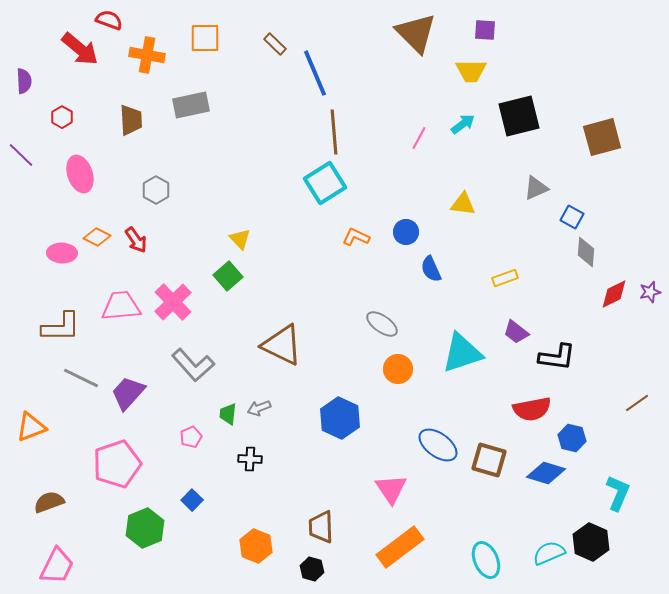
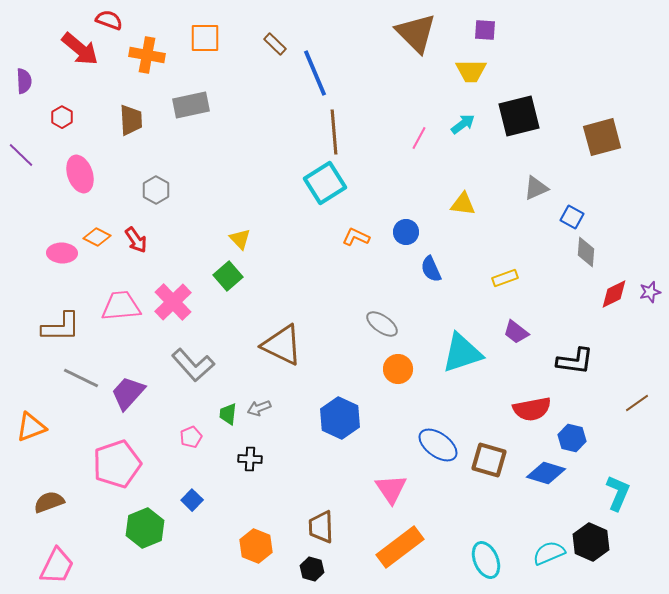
black L-shape at (557, 357): moved 18 px right, 4 px down
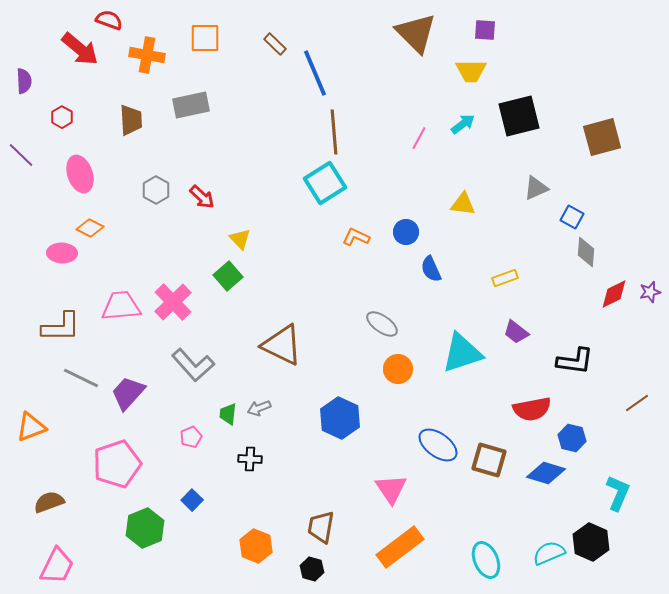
orange diamond at (97, 237): moved 7 px left, 9 px up
red arrow at (136, 240): moved 66 px right, 43 px up; rotated 12 degrees counterclockwise
brown trapezoid at (321, 527): rotated 12 degrees clockwise
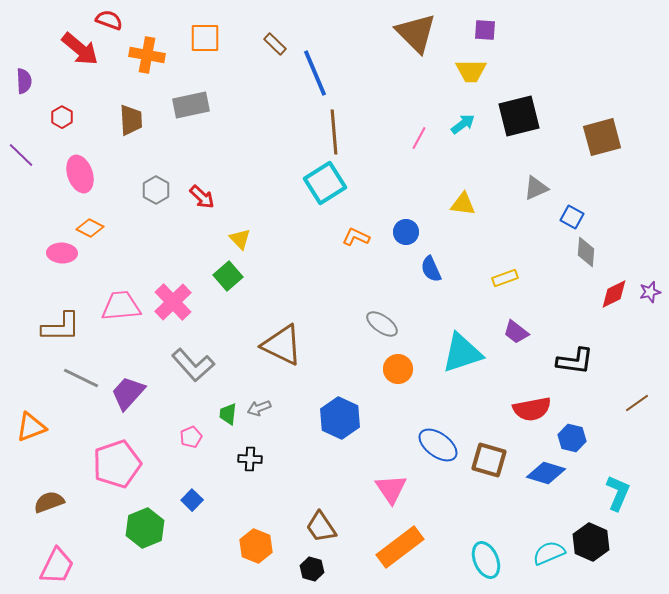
brown trapezoid at (321, 527): rotated 44 degrees counterclockwise
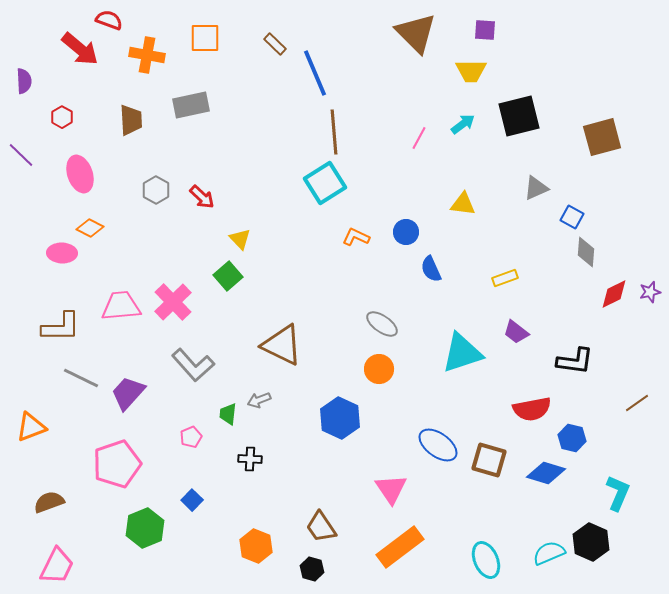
orange circle at (398, 369): moved 19 px left
gray arrow at (259, 408): moved 8 px up
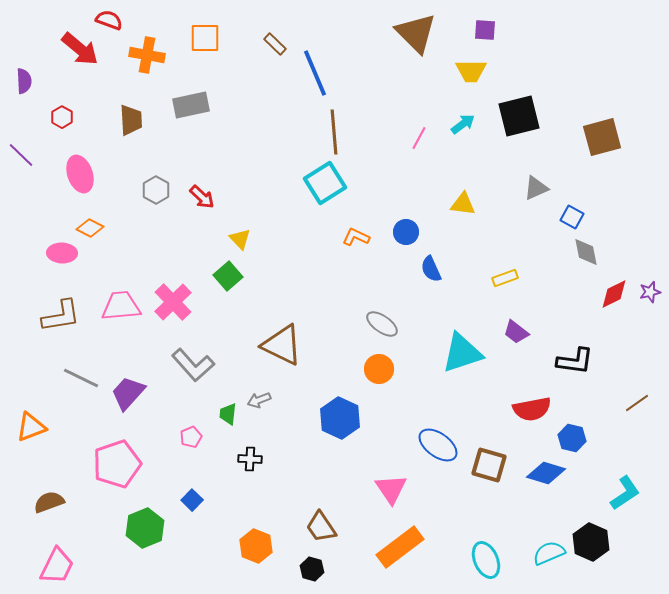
gray diamond at (586, 252): rotated 16 degrees counterclockwise
brown L-shape at (61, 327): moved 11 px up; rotated 9 degrees counterclockwise
brown square at (489, 460): moved 5 px down
cyan L-shape at (618, 493): moved 7 px right; rotated 33 degrees clockwise
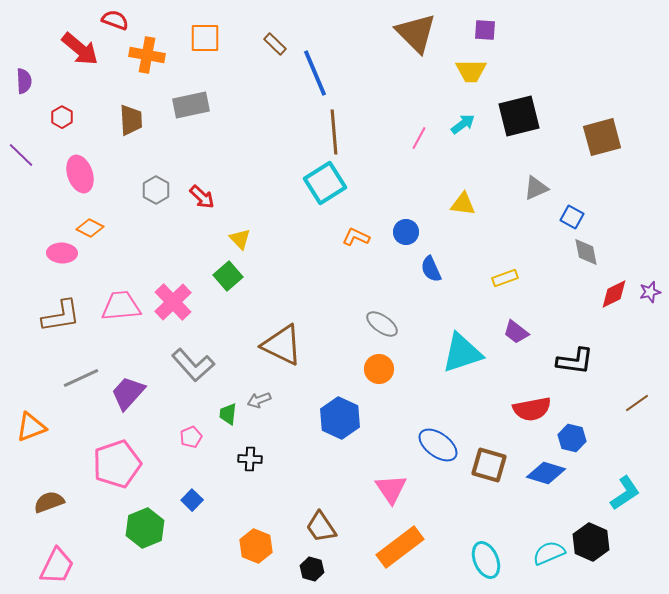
red semicircle at (109, 20): moved 6 px right
gray line at (81, 378): rotated 51 degrees counterclockwise
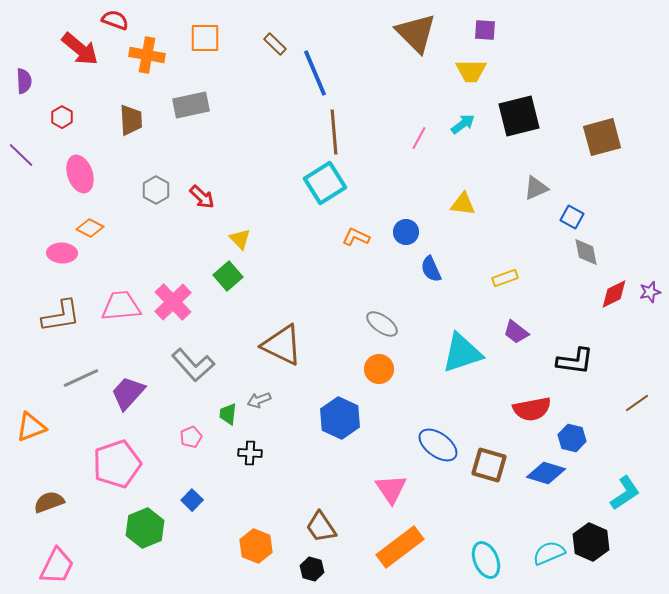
black cross at (250, 459): moved 6 px up
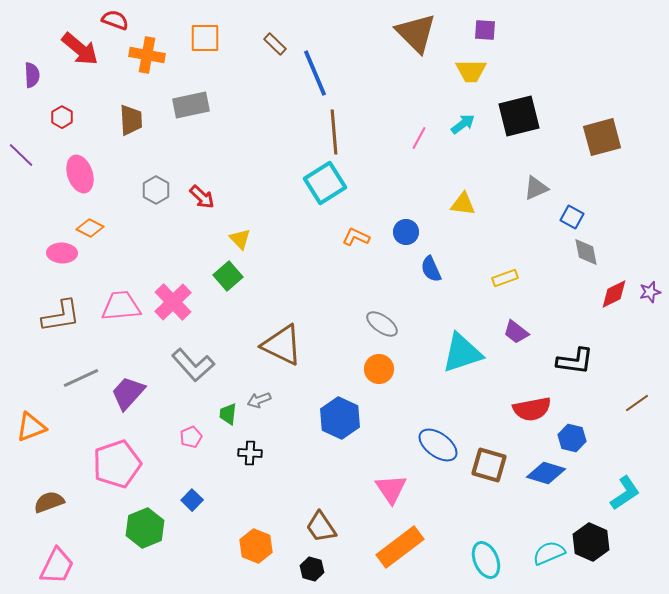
purple semicircle at (24, 81): moved 8 px right, 6 px up
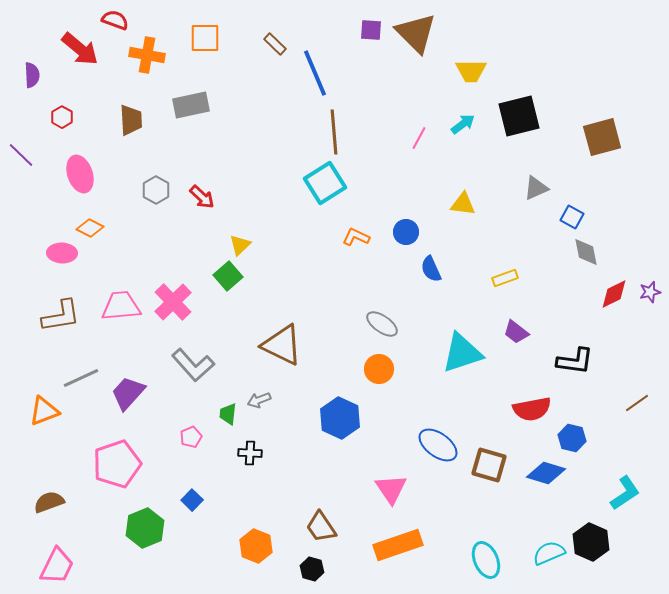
purple square at (485, 30): moved 114 px left
yellow triangle at (240, 239): moved 6 px down; rotated 30 degrees clockwise
orange triangle at (31, 427): moved 13 px right, 16 px up
orange rectangle at (400, 547): moved 2 px left, 2 px up; rotated 18 degrees clockwise
